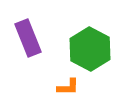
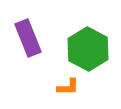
green hexagon: moved 2 px left
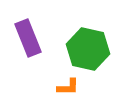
green hexagon: rotated 15 degrees counterclockwise
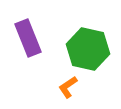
orange L-shape: rotated 145 degrees clockwise
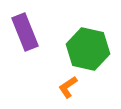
purple rectangle: moved 3 px left, 6 px up
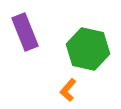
orange L-shape: moved 3 px down; rotated 15 degrees counterclockwise
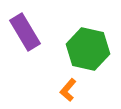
purple rectangle: rotated 9 degrees counterclockwise
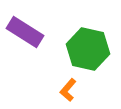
purple rectangle: rotated 27 degrees counterclockwise
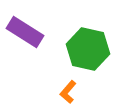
orange L-shape: moved 2 px down
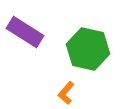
orange L-shape: moved 2 px left, 1 px down
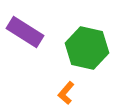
green hexagon: moved 1 px left, 1 px up
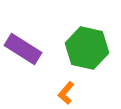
purple rectangle: moved 2 px left, 17 px down
